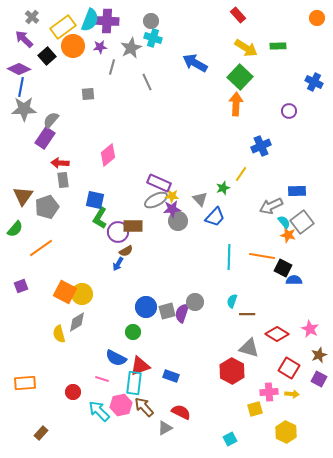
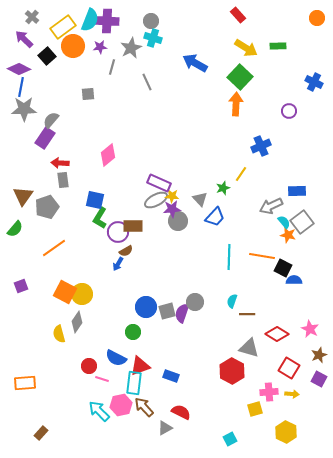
orange line at (41, 248): moved 13 px right
gray diamond at (77, 322): rotated 25 degrees counterclockwise
red circle at (73, 392): moved 16 px right, 26 px up
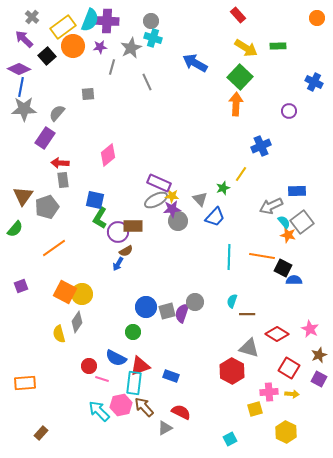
gray semicircle at (51, 120): moved 6 px right, 7 px up
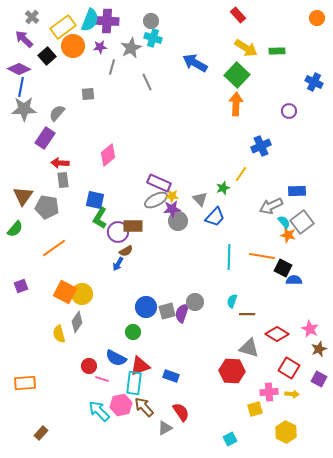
green rectangle at (278, 46): moved 1 px left, 5 px down
green square at (240, 77): moved 3 px left, 2 px up
gray pentagon at (47, 207): rotated 30 degrees clockwise
brown star at (319, 355): moved 6 px up
red hexagon at (232, 371): rotated 25 degrees counterclockwise
red semicircle at (181, 412): rotated 30 degrees clockwise
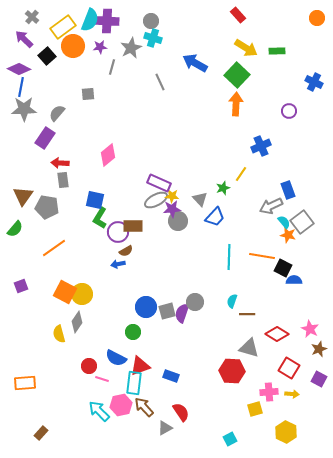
gray line at (147, 82): moved 13 px right
blue rectangle at (297, 191): moved 9 px left, 1 px up; rotated 72 degrees clockwise
blue arrow at (118, 264): rotated 48 degrees clockwise
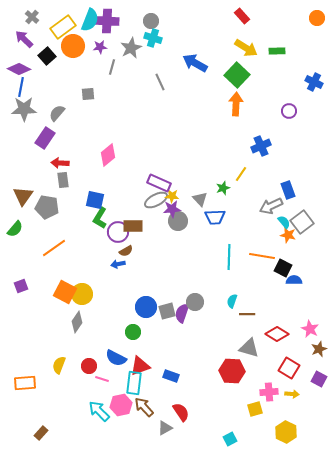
red rectangle at (238, 15): moved 4 px right, 1 px down
blue trapezoid at (215, 217): rotated 45 degrees clockwise
yellow semicircle at (59, 334): moved 31 px down; rotated 36 degrees clockwise
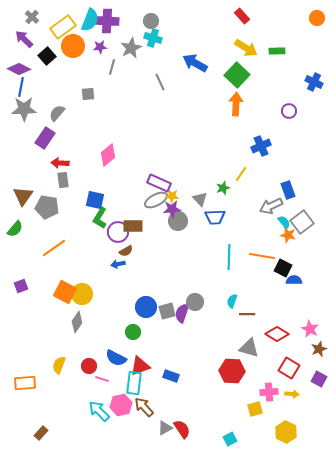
red semicircle at (181, 412): moved 1 px right, 17 px down
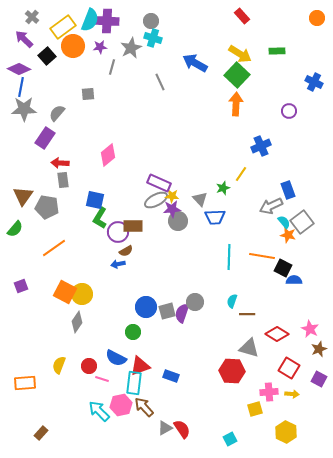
yellow arrow at (246, 48): moved 6 px left, 6 px down
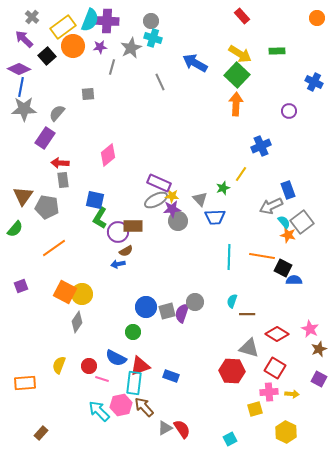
red square at (289, 368): moved 14 px left
